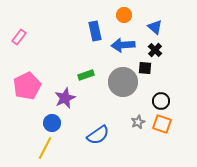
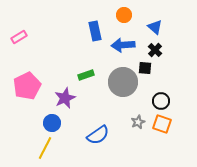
pink rectangle: rotated 21 degrees clockwise
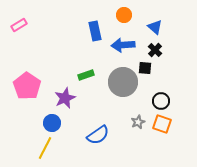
pink rectangle: moved 12 px up
pink pentagon: rotated 12 degrees counterclockwise
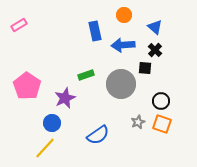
gray circle: moved 2 px left, 2 px down
yellow line: rotated 15 degrees clockwise
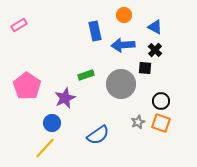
blue triangle: rotated 14 degrees counterclockwise
orange square: moved 1 px left, 1 px up
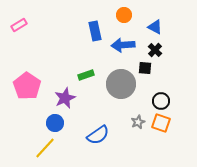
blue circle: moved 3 px right
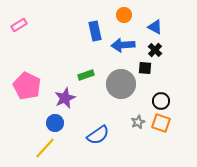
pink pentagon: rotated 8 degrees counterclockwise
